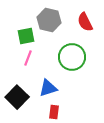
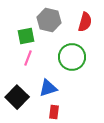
red semicircle: rotated 138 degrees counterclockwise
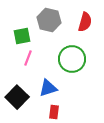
green square: moved 4 px left
green circle: moved 2 px down
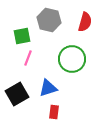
black square: moved 3 px up; rotated 15 degrees clockwise
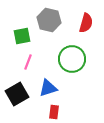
red semicircle: moved 1 px right, 1 px down
pink line: moved 4 px down
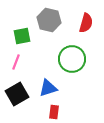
pink line: moved 12 px left
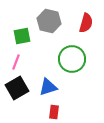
gray hexagon: moved 1 px down
blue triangle: moved 1 px up
black square: moved 6 px up
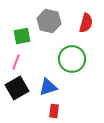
red rectangle: moved 1 px up
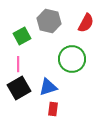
red semicircle: rotated 12 degrees clockwise
green square: rotated 18 degrees counterclockwise
pink line: moved 2 px right, 2 px down; rotated 21 degrees counterclockwise
black square: moved 2 px right
red rectangle: moved 1 px left, 2 px up
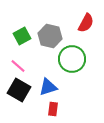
gray hexagon: moved 1 px right, 15 px down
pink line: moved 2 px down; rotated 49 degrees counterclockwise
black square: moved 2 px down; rotated 30 degrees counterclockwise
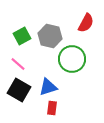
pink line: moved 2 px up
red rectangle: moved 1 px left, 1 px up
